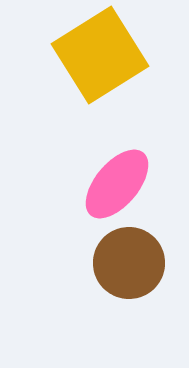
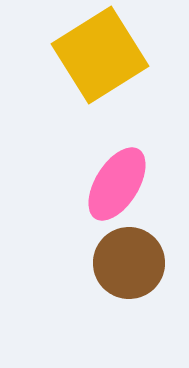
pink ellipse: rotated 8 degrees counterclockwise
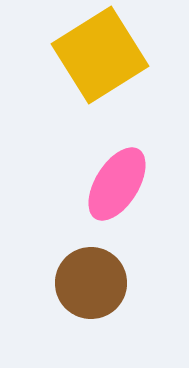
brown circle: moved 38 px left, 20 px down
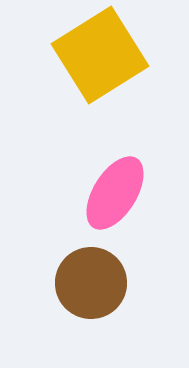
pink ellipse: moved 2 px left, 9 px down
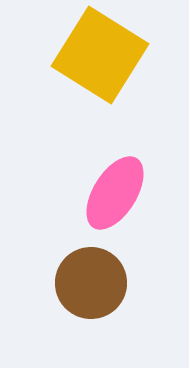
yellow square: rotated 26 degrees counterclockwise
